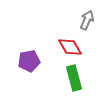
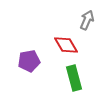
red diamond: moved 4 px left, 2 px up
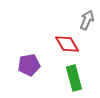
red diamond: moved 1 px right, 1 px up
purple pentagon: moved 4 px down
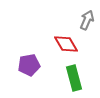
red diamond: moved 1 px left
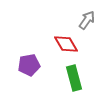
gray arrow: rotated 12 degrees clockwise
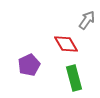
purple pentagon: rotated 15 degrees counterclockwise
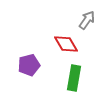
purple pentagon: rotated 10 degrees clockwise
green rectangle: rotated 25 degrees clockwise
